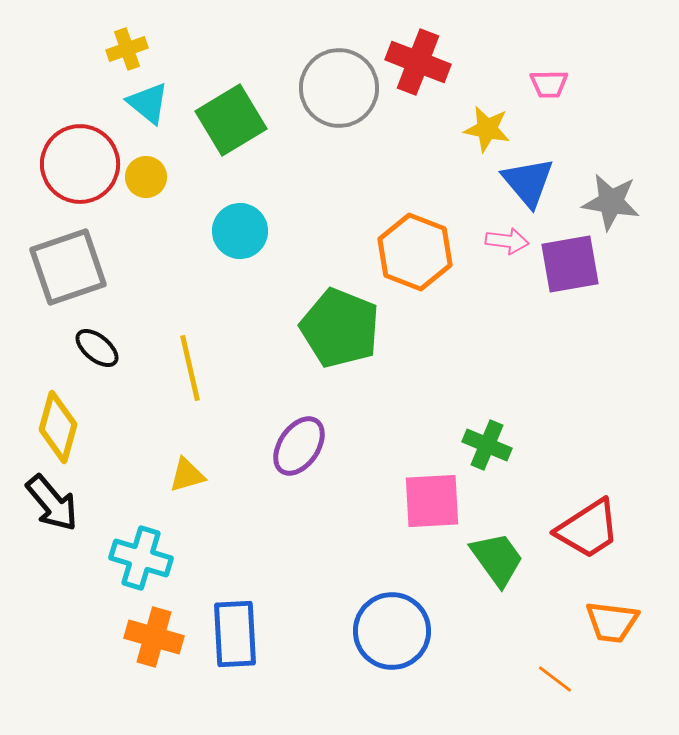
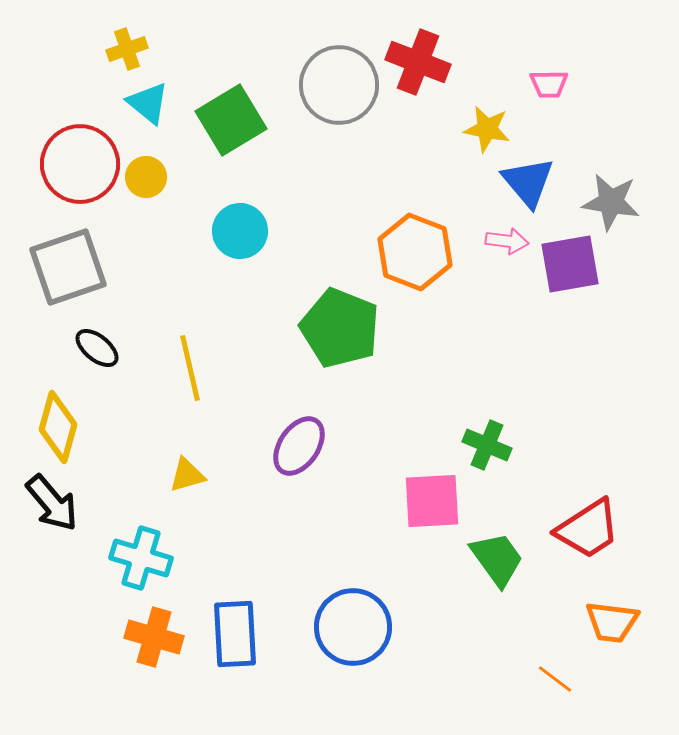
gray circle: moved 3 px up
blue circle: moved 39 px left, 4 px up
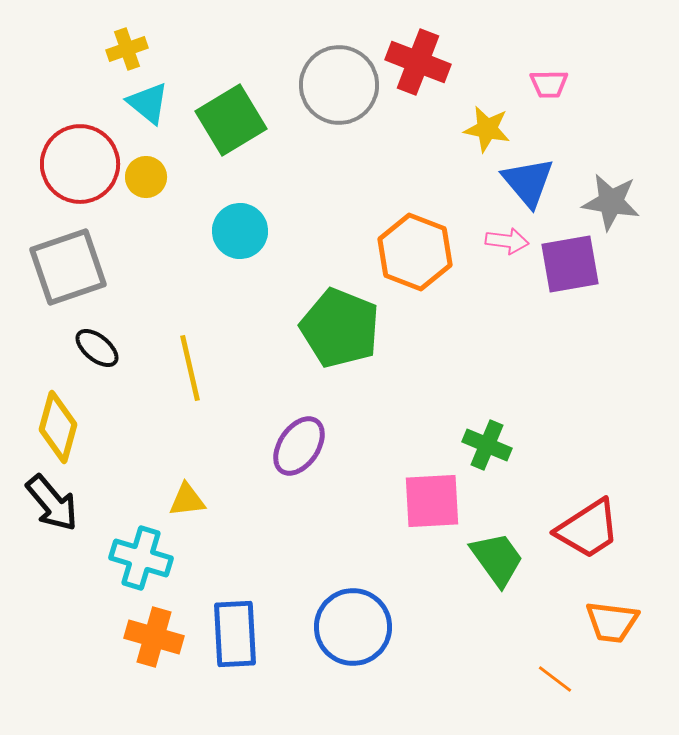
yellow triangle: moved 25 px down; rotated 9 degrees clockwise
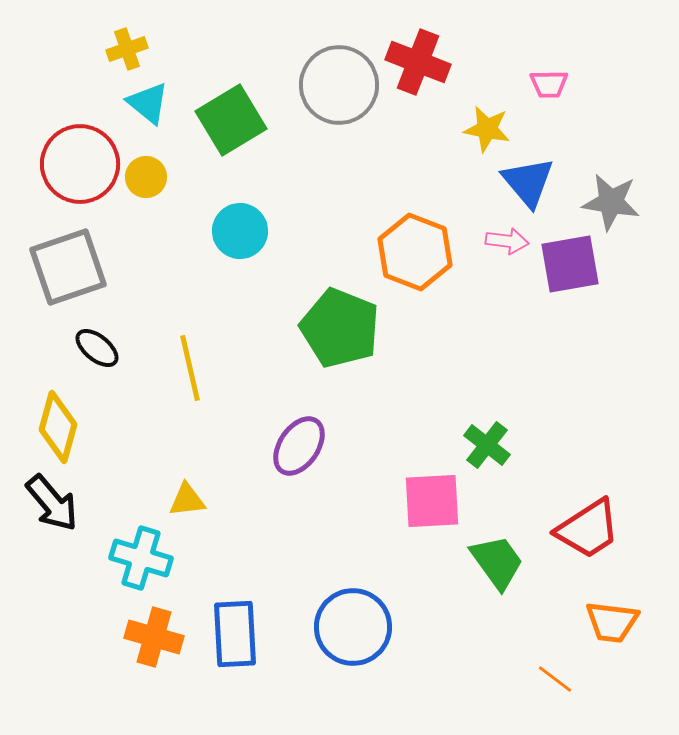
green cross: rotated 15 degrees clockwise
green trapezoid: moved 3 px down
